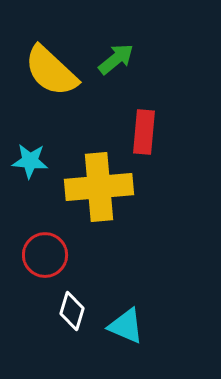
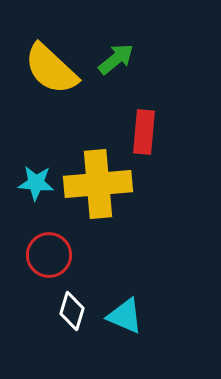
yellow semicircle: moved 2 px up
cyan star: moved 6 px right, 22 px down
yellow cross: moved 1 px left, 3 px up
red circle: moved 4 px right
cyan triangle: moved 1 px left, 10 px up
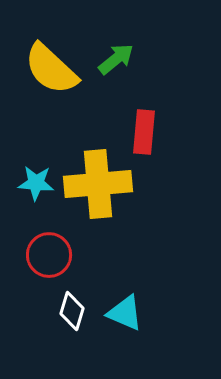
cyan triangle: moved 3 px up
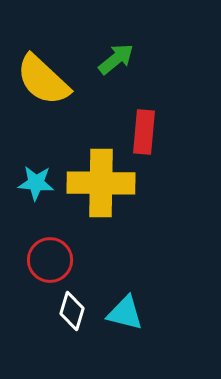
yellow semicircle: moved 8 px left, 11 px down
yellow cross: moved 3 px right, 1 px up; rotated 6 degrees clockwise
red circle: moved 1 px right, 5 px down
cyan triangle: rotated 9 degrees counterclockwise
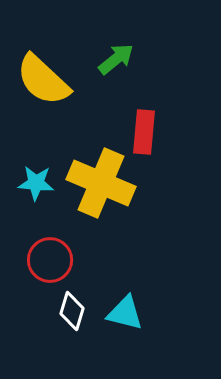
yellow cross: rotated 22 degrees clockwise
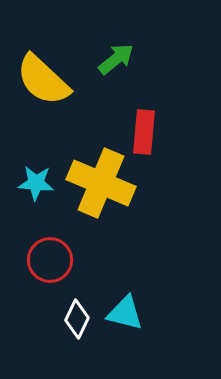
white diamond: moved 5 px right, 8 px down; rotated 9 degrees clockwise
